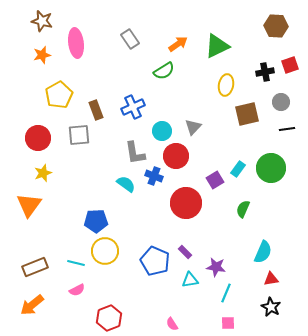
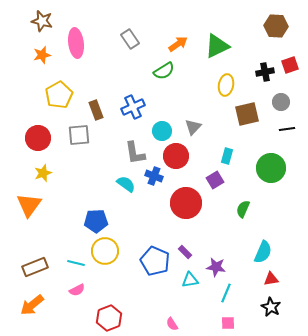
cyan rectangle at (238, 169): moved 11 px left, 13 px up; rotated 21 degrees counterclockwise
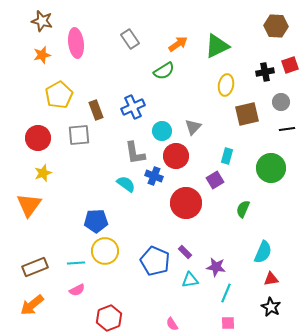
cyan line at (76, 263): rotated 18 degrees counterclockwise
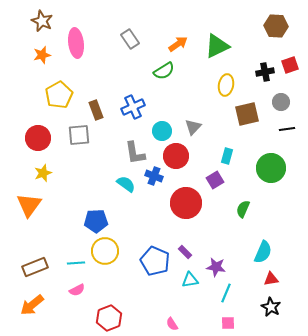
brown star at (42, 21): rotated 10 degrees clockwise
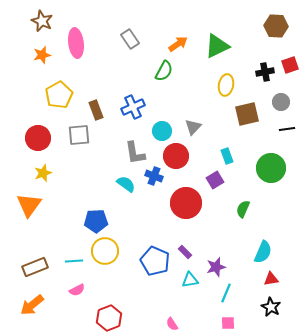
green semicircle at (164, 71): rotated 30 degrees counterclockwise
cyan rectangle at (227, 156): rotated 35 degrees counterclockwise
cyan line at (76, 263): moved 2 px left, 2 px up
purple star at (216, 267): rotated 24 degrees counterclockwise
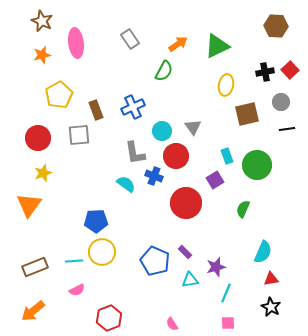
red square at (290, 65): moved 5 px down; rotated 24 degrees counterclockwise
gray triangle at (193, 127): rotated 18 degrees counterclockwise
green circle at (271, 168): moved 14 px left, 3 px up
yellow circle at (105, 251): moved 3 px left, 1 px down
orange arrow at (32, 305): moved 1 px right, 6 px down
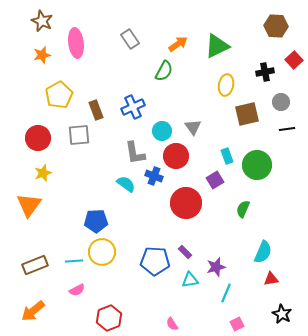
red square at (290, 70): moved 4 px right, 10 px up
blue pentagon at (155, 261): rotated 20 degrees counterclockwise
brown rectangle at (35, 267): moved 2 px up
black star at (271, 307): moved 11 px right, 7 px down
pink square at (228, 323): moved 9 px right, 1 px down; rotated 24 degrees counterclockwise
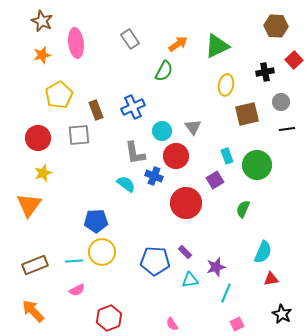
orange arrow at (33, 311): rotated 85 degrees clockwise
